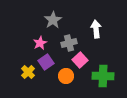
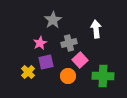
purple square: rotated 21 degrees clockwise
orange circle: moved 2 px right
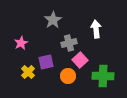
pink star: moved 19 px left
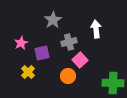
gray cross: moved 1 px up
purple square: moved 4 px left, 9 px up
green cross: moved 10 px right, 7 px down
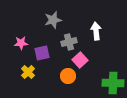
gray star: rotated 18 degrees clockwise
white arrow: moved 2 px down
pink star: rotated 24 degrees clockwise
